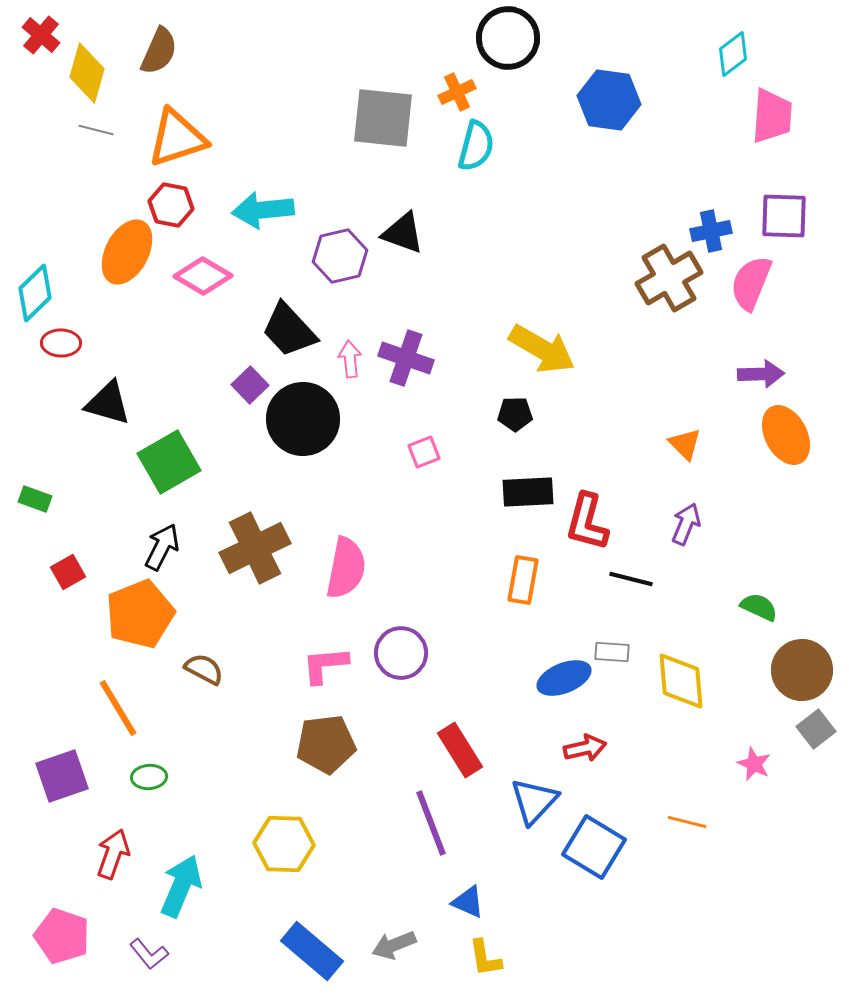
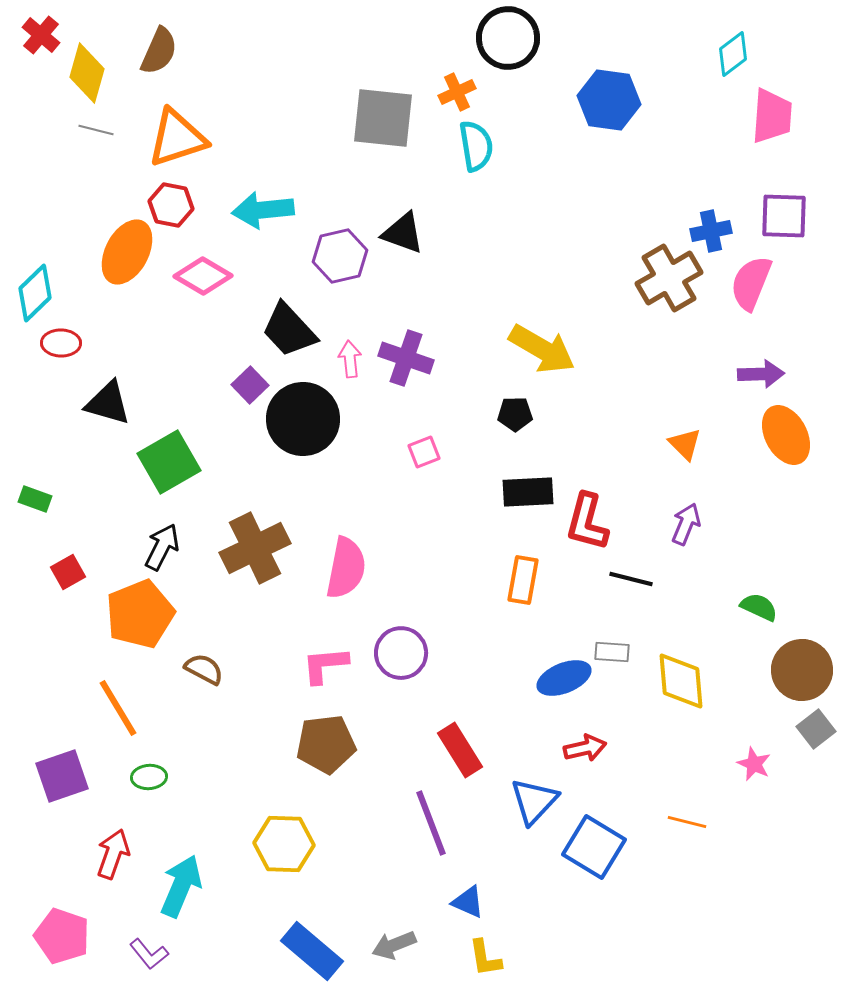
cyan semicircle at (476, 146): rotated 24 degrees counterclockwise
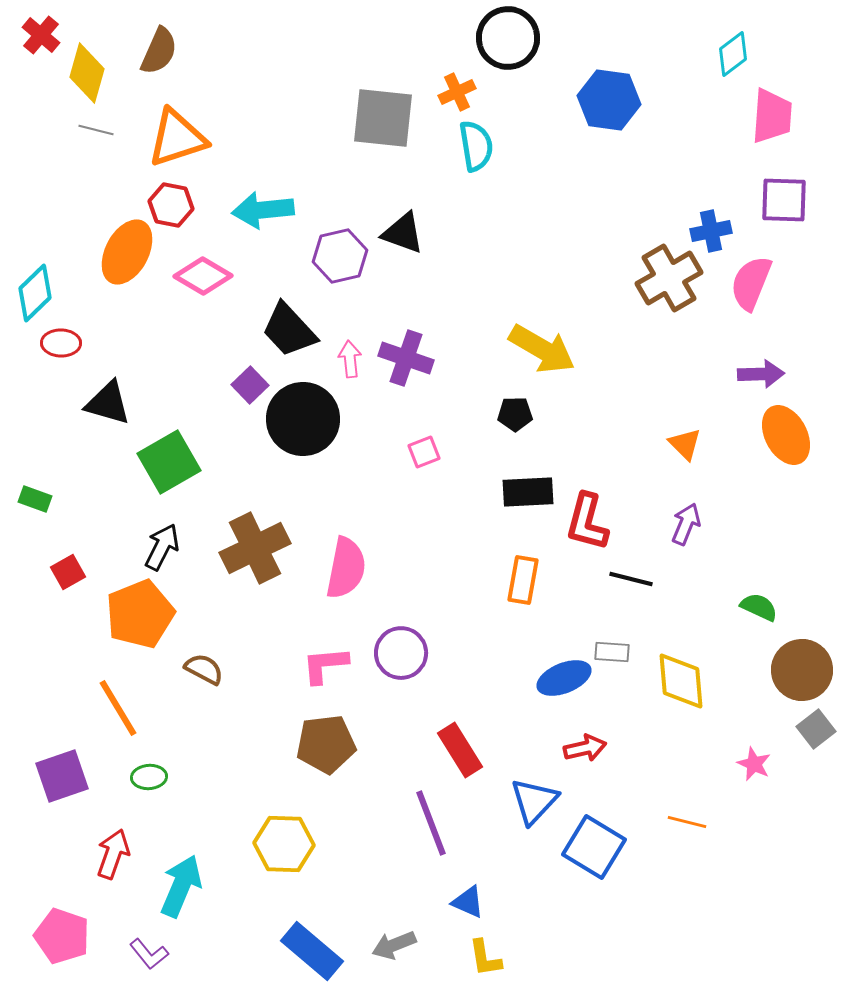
purple square at (784, 216): moved 16 px up
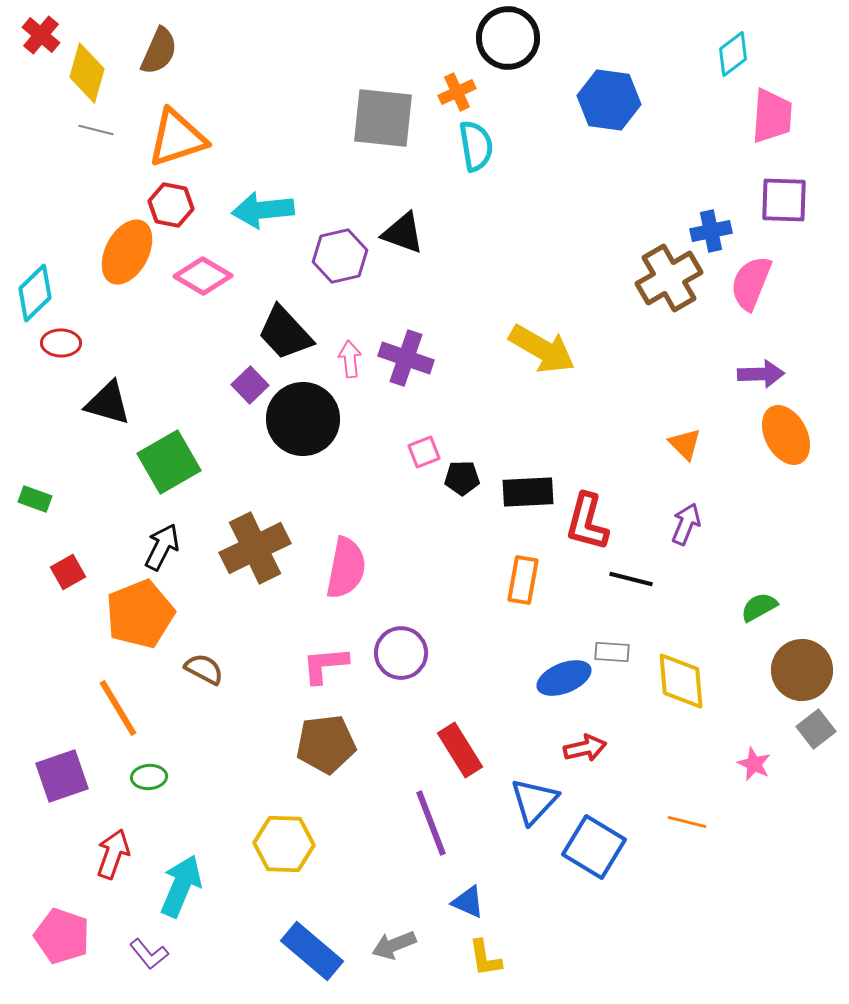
black trapezoid at (289, 330): moved 4 px left, 3 px down
black pentagon at (515, 414): moved 53 px left, 64 px down
green semicircle at (759, 607): rotated 54 degrees counterclockwise
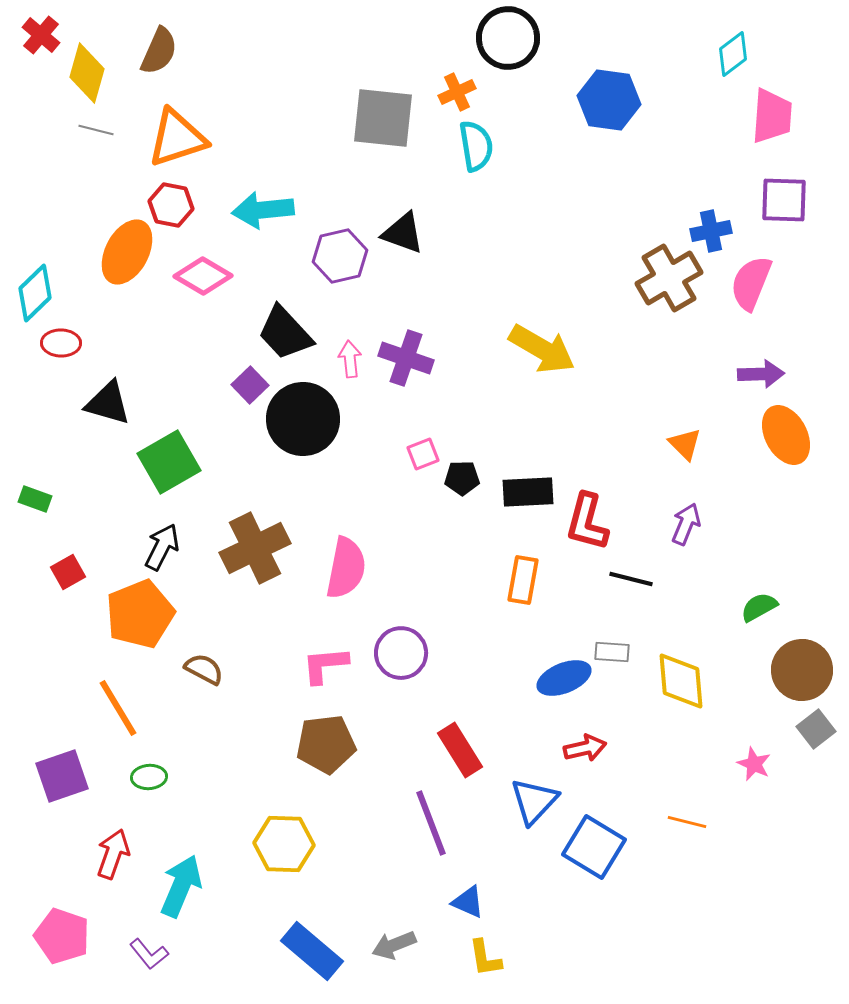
pink square at (424, 452): moved 1 px left, 2 px down
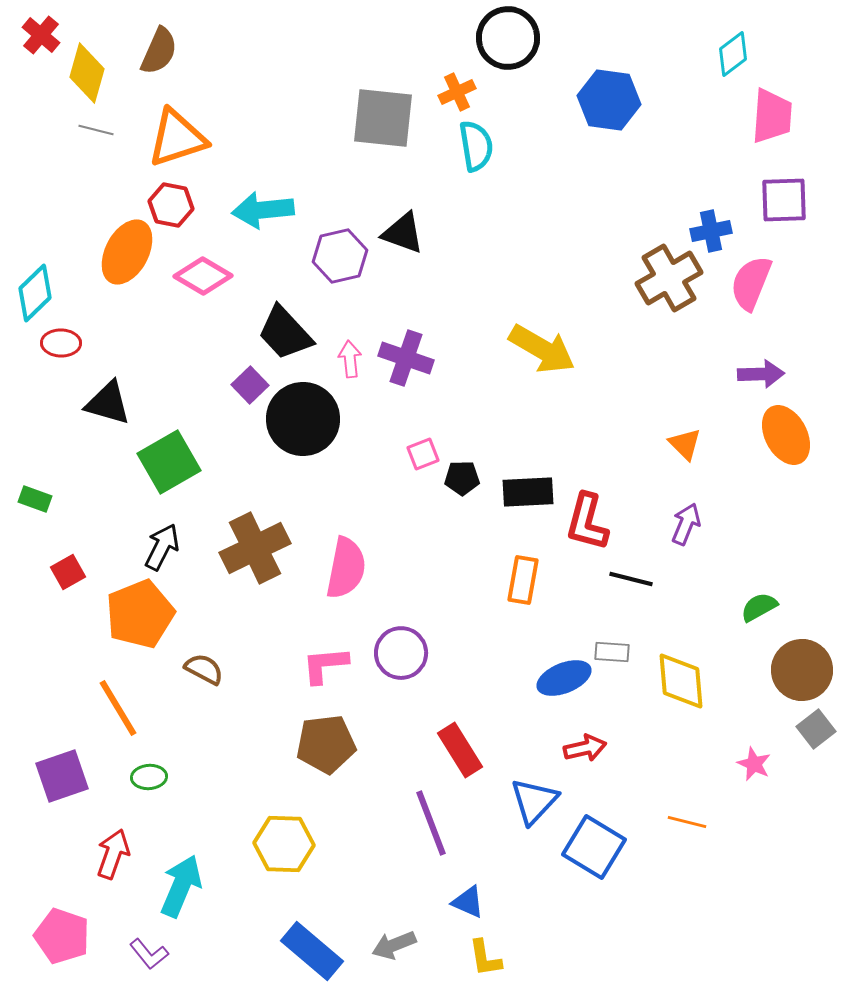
purple square at (784, 200): rotated 4 degrees counterclockwise
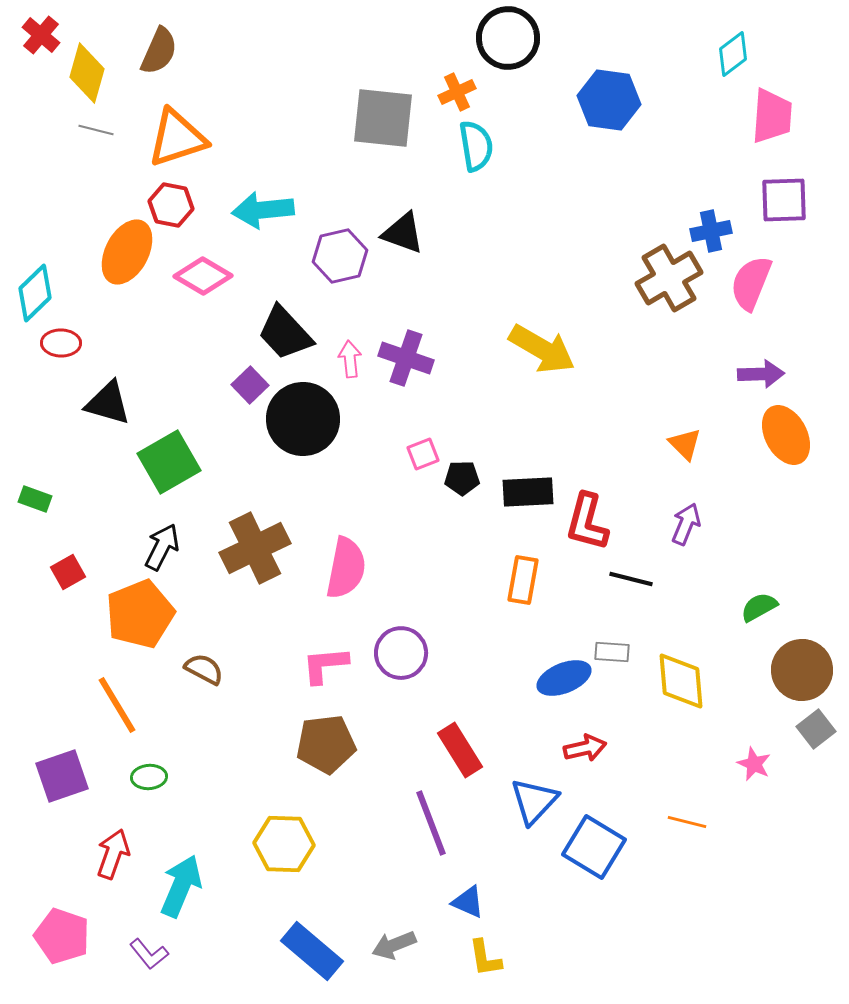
orange line at (118, 708): moved 1 px left, 3 px up
